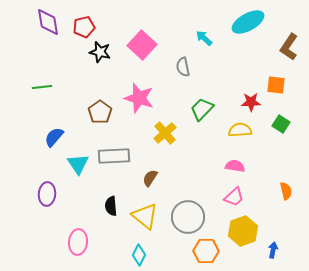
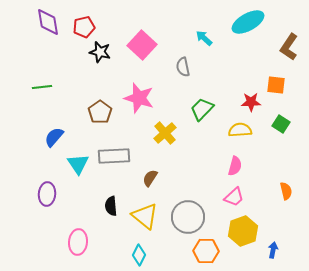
pink semicircle: rotated 96 degrees clockwise
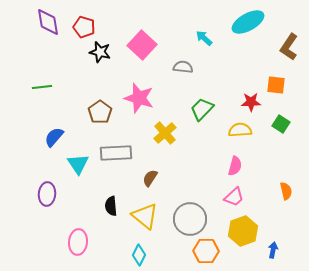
red pentagon: rotated 30 degrees clockwise
gray semicircle: rotated 108 degrees clockwise
gray rectangle: moved 2 px right, 3 px up
gray circle: moved 2 px right, 2 px down
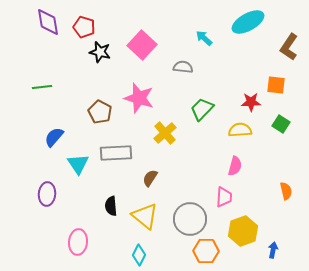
brown pentagon: rotated 10 degrees counterclockwise
pink trapezoid: moved 10 px left; rotated 45 degrees counterclockwise
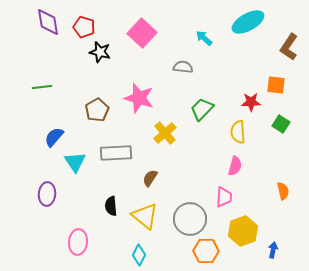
pink square: moved 12 px up
brown pentagon: moved 3 px left, 2 px up; rotated 15 degrees clockwise
yellow semicircle: moved 2 px left, 2 px down; rotated 90 degrees counterclockwise
cyan triangle: moved 3 px left, 2 px up
orange semicircle: moved 3 px left
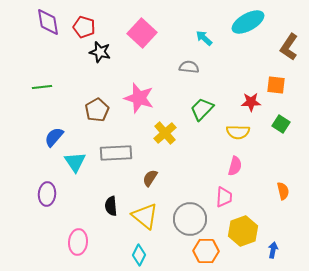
gray semicircle: moved 6 px right
yellow semicircle: rotated 85 degrees counterclockwise
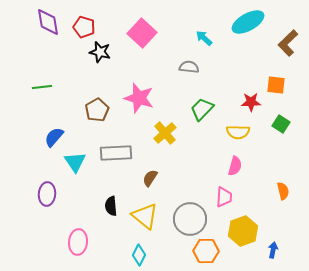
brown L-shape: moved 1 px left, 4 px up; rotated 12 degrees clockwise
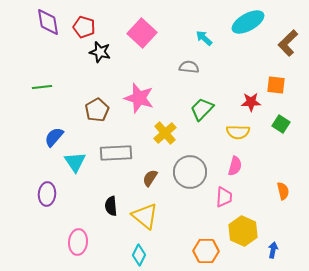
gray circle: moved 47 px up
yellow hexagon: rotated 16 degrees counterclockwise
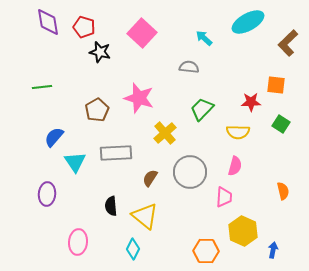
cyan diamond: moved 6 px left, 6 px up
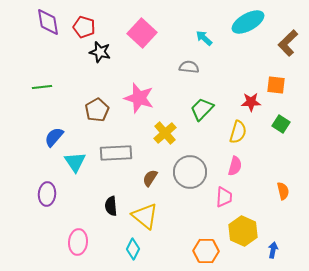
yellow semicircle: rotated 75 degrees counterclockwise
